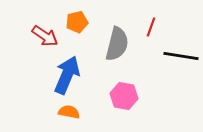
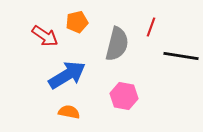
blue arrow: rotated 36 degrees clockwise
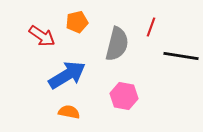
red arrow: moved 3 px left
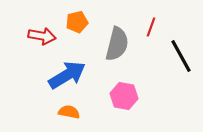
red arrow: rotated 24 degrees counterclockwise
black line: rotated 52 degrees clockwise
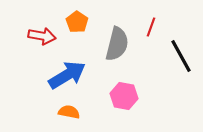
orange pentagon: rotated 25 degrees counterclockwise
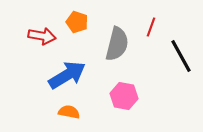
orange pentagon: rotated 15 degrees counterclockwise
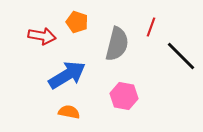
black line: rotated 16 degrees counterclockwise
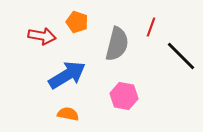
orange semicircle: moved 1 px left, 2 px down
